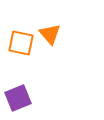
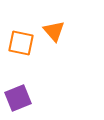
orange triangle: moved 4 px right, 3 px up
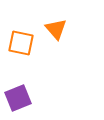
orange triangle: moved 2 px right, 2 px up
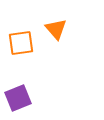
orange square: rotated 20 degrees counterclockwise
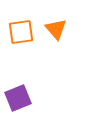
orange square: moved 11 px up
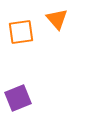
orange triangle: moved 1 px right, 10 px up
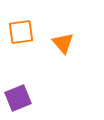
orange triangle: moved 6 px right, 24 px down
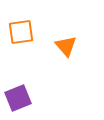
orange triangle: moved 3 px right, 3 px down
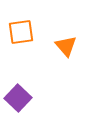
purple square: rotated 24 degrees counterclockwise
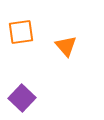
purple square: moved 4 px right
